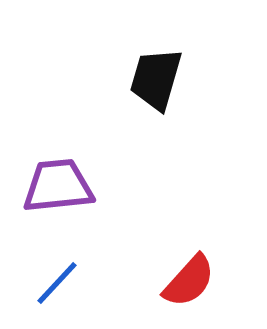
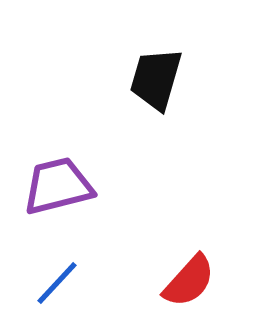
purple trapezoid: rotated 8 degrees counterclockwise
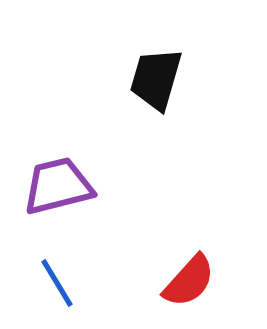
blue line: rotated 74 degrees counterclockwise
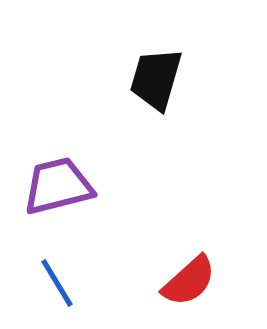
red semicircle: rotated 6 degrees clockwise
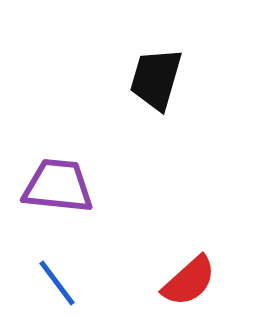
purple trapezoid: rotated 20 degrees clockwise
blue line: rotated 6 degrees counterclockwise
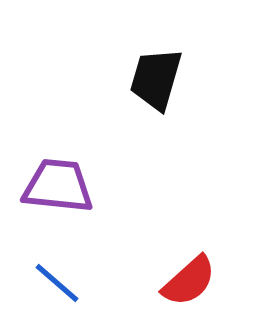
blue line: rotated 12 degrees counterclockwise
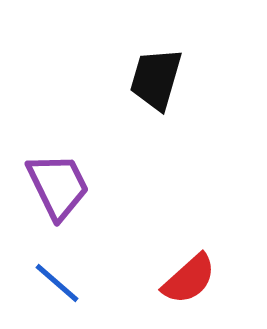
purple trapezoid: rotated 58 degrees clockwise
red semicircle: moved 2 px up
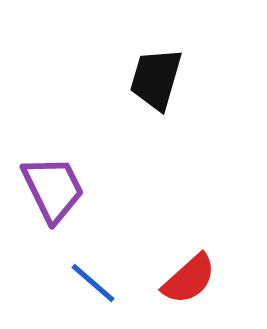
purple trapezoid: moved 5 px left, 3 px down
blue line: moved 36 px right
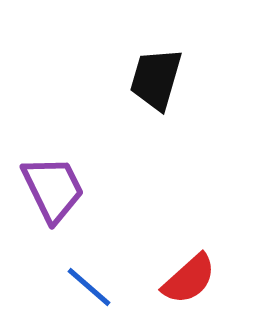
blue line: moved 4 px left, 4 px down
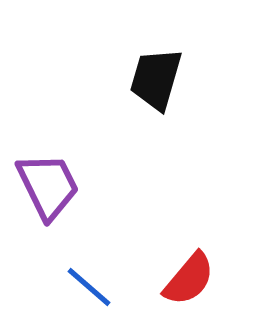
purple trapezoid: moved 5 px left, 3 px up
red semicircle: rotated 8 degrees counterclockwise
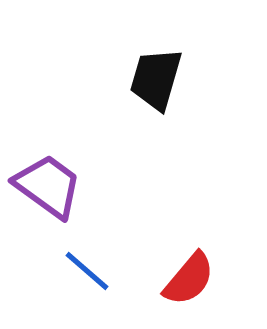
purple trapezoid: rotated 28 degrees counterclockwise
blue line: moved 2 px left, 16 px up
